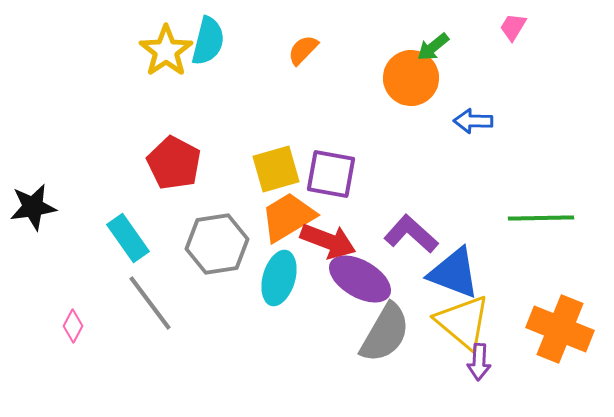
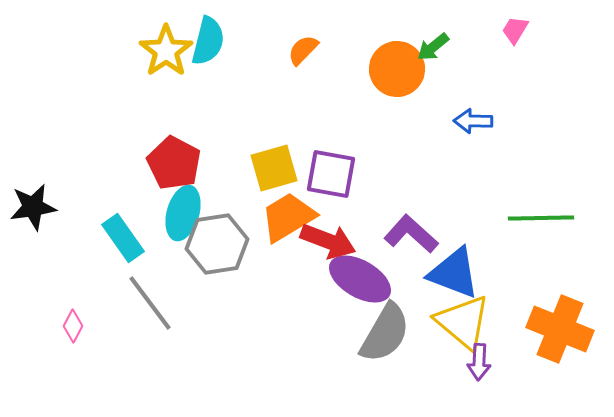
pink trapezoid: moved 2 px right, 3 px down
orange circle: moved 14 px left, 9 px up
yellow square: moved 2 px left, 1 px up
cyan rectangle: moved 5 px left
cyan ellipse: moved 96 px left, 65 px up
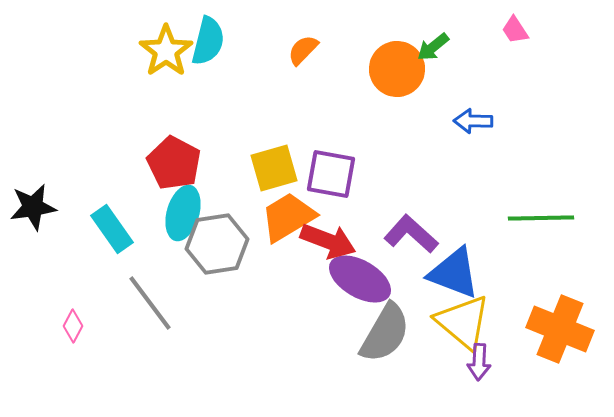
pink trapezoid: rotated 64 degrees counterclockwise
cyan rectangle: moved 11 px left, 9 px up
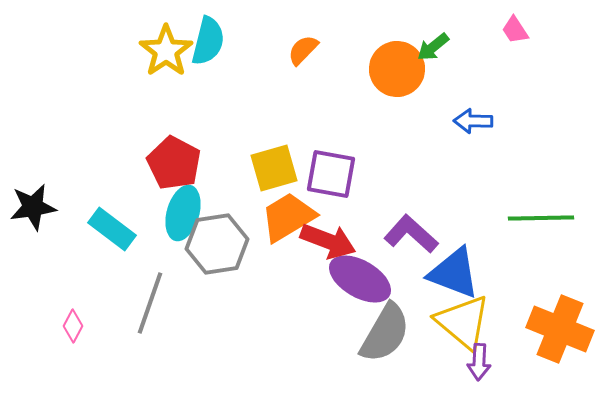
cyan rectangle: rotated 18 degrees counterclockwise
gray line: rotated 56 degrees clockwise
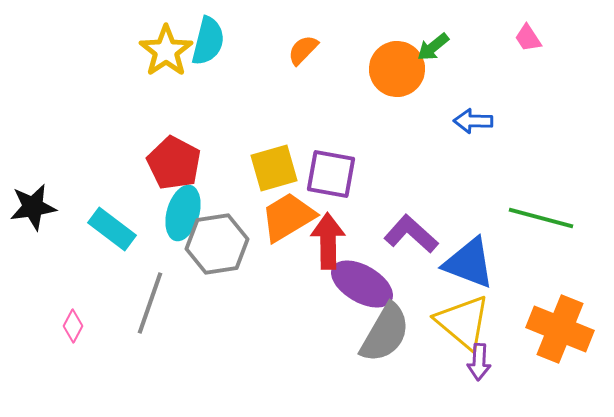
pink trapezoid: moved 13 px right, 8 px down
green line: rotated 16 degrees clockwise
red arrow: rotated 112 degrees counterclockwise
blue triangle: moved 15 px right, 10 px up
purple ellipse: moved 2 px right, 5 px down
